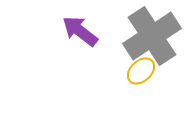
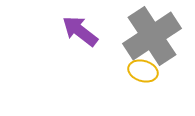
yellow ellipse: moved 2 px right; rotated 60 degrees clockwise
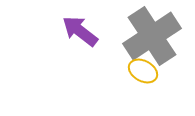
yellow ellipse: rotated 12 degrees clockwise
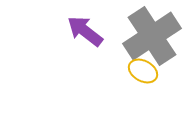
purple arrow: moved 5 px right
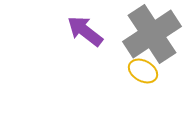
gray cross: moved 2 px up
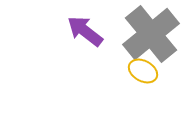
gray cross: moved 1 px left; rotated 6 degrees counterclockwise
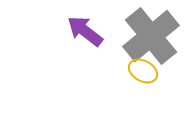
gray cross: moved 2 px down
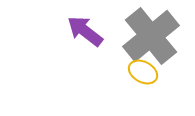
yellow ellipse: moved 1 px down
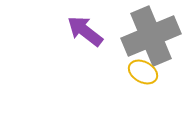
gray cross: rotated 16 degrees clockwise
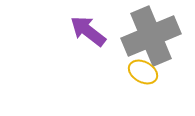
purple arrow: moved 3 px right
